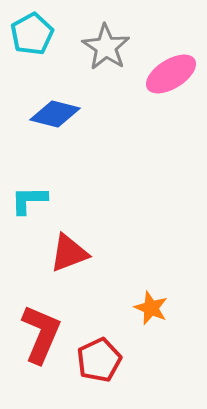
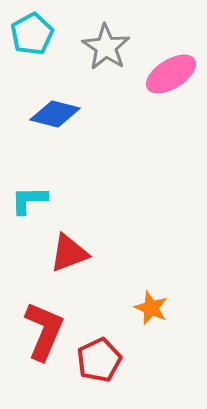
red L-shape: moved 3 px right, 3 px up
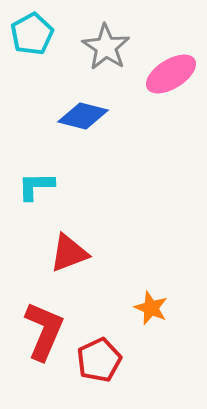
blue diamond: moved 28 px right, 2 px down
cyan L-shape: moved 7 px right, 14 px up
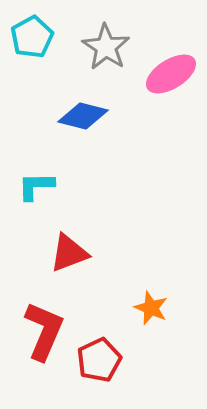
cyan pentagon: moved 3 px down
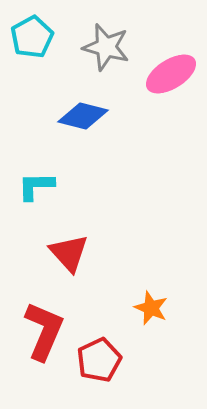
gray star: rotated 18 degrees counterclockwise
red triangle: rotated 51 degrees counterclockwise
